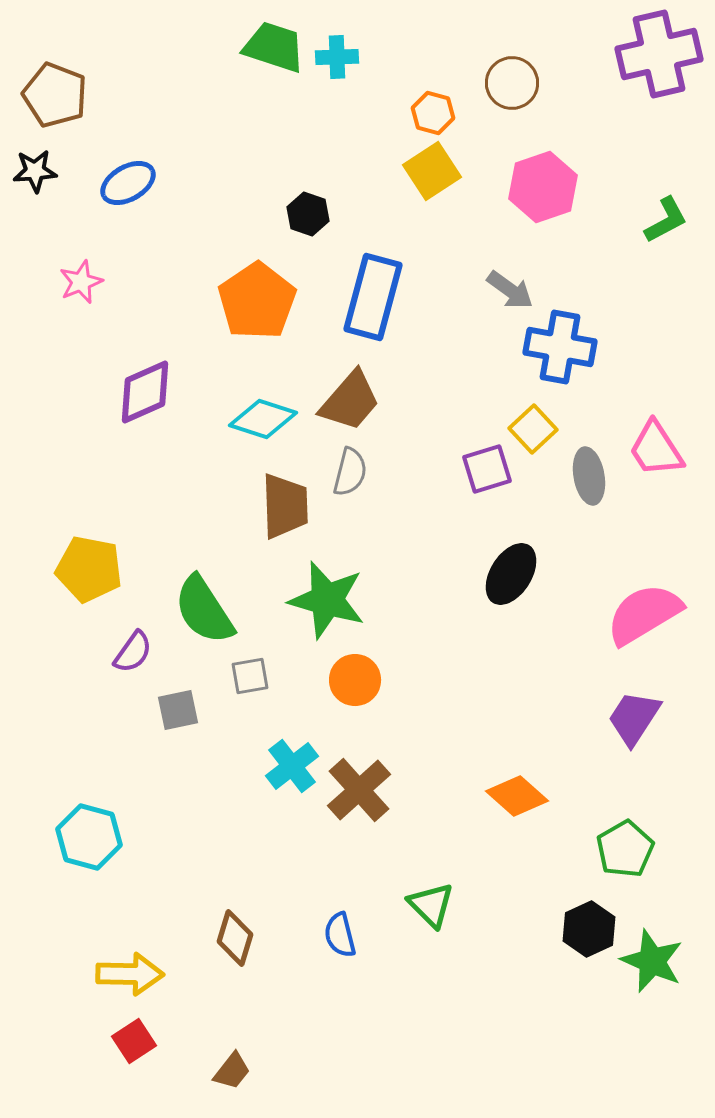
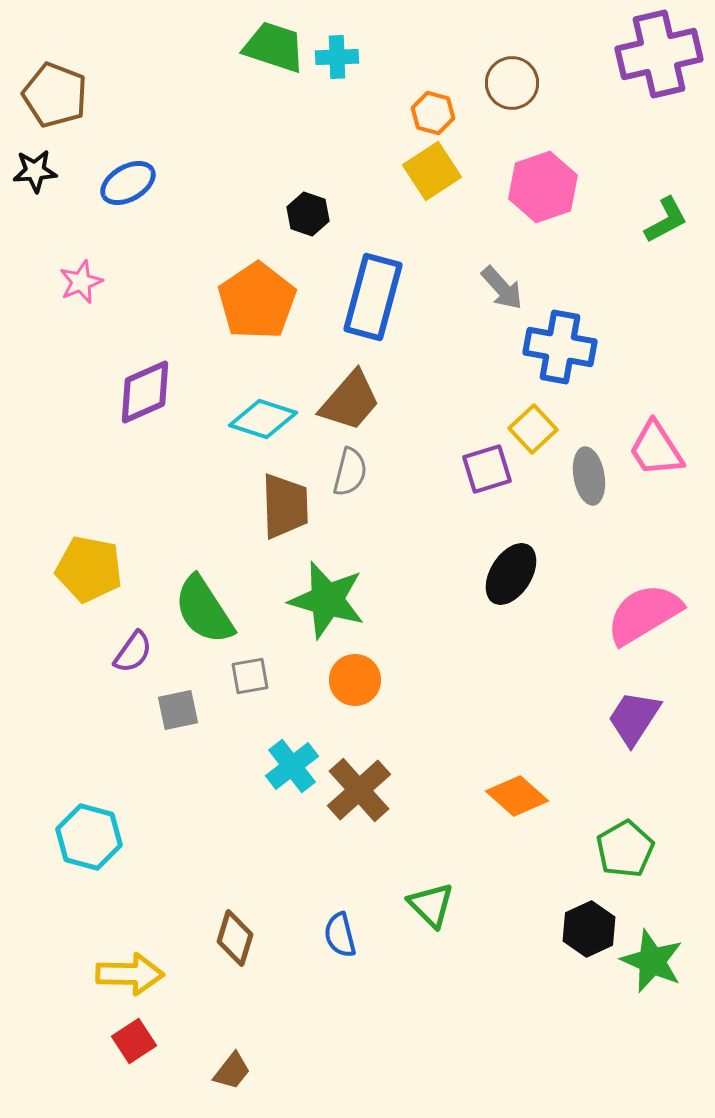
gray arrow at (510, 290): moved 8 px left, 2 px up; rotated 12 degrees clockwise
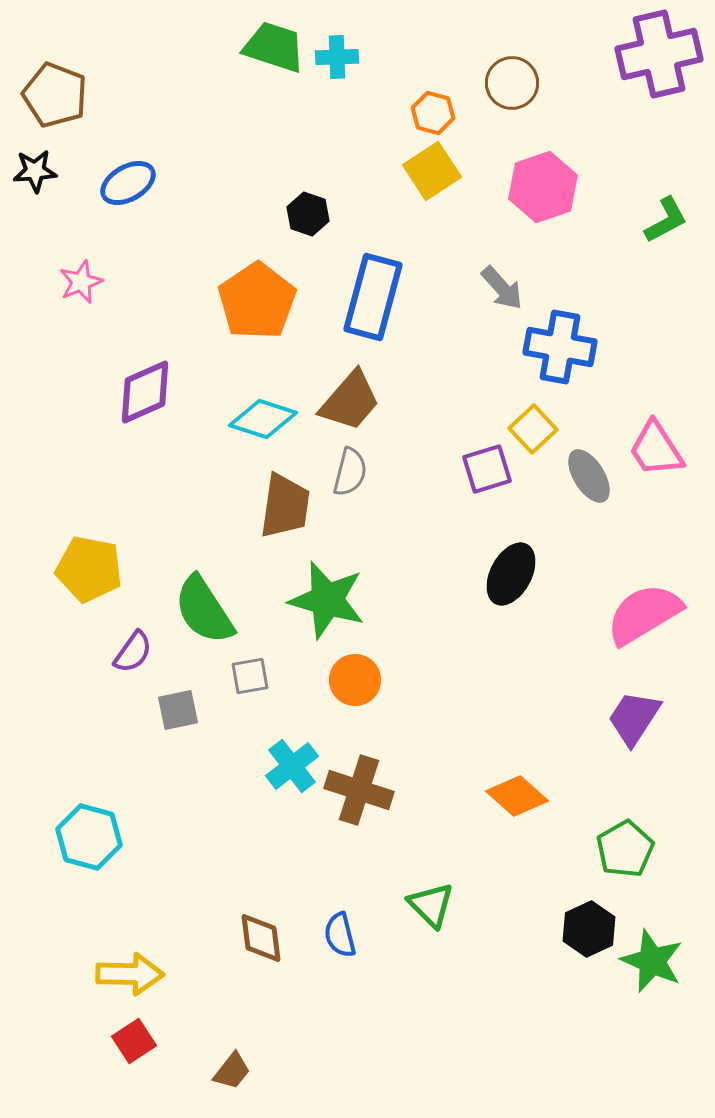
gray ellipse at (589, 476): rotated 22 degrees counterclockwise
brown trapezoid at (285, 506): rotated 10 degrees clockwise
black ellipse at (511, 574): rotated 4 degrees counterclockwise
brown cross at (359, 790): rotated 30 degrees counterclockwise
brown diamond at (235, 938): moved 26 px right; rotated 24 degrees counterclockwise
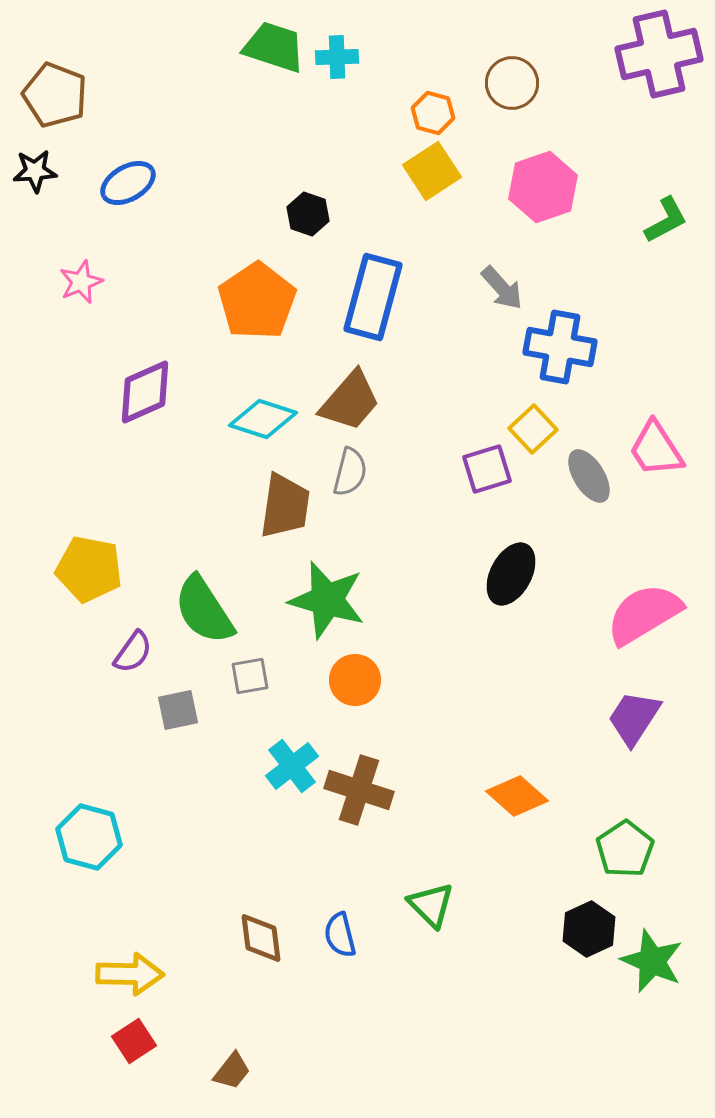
green pentagon at (625, 849): rotated 4 degrees counterclockwise
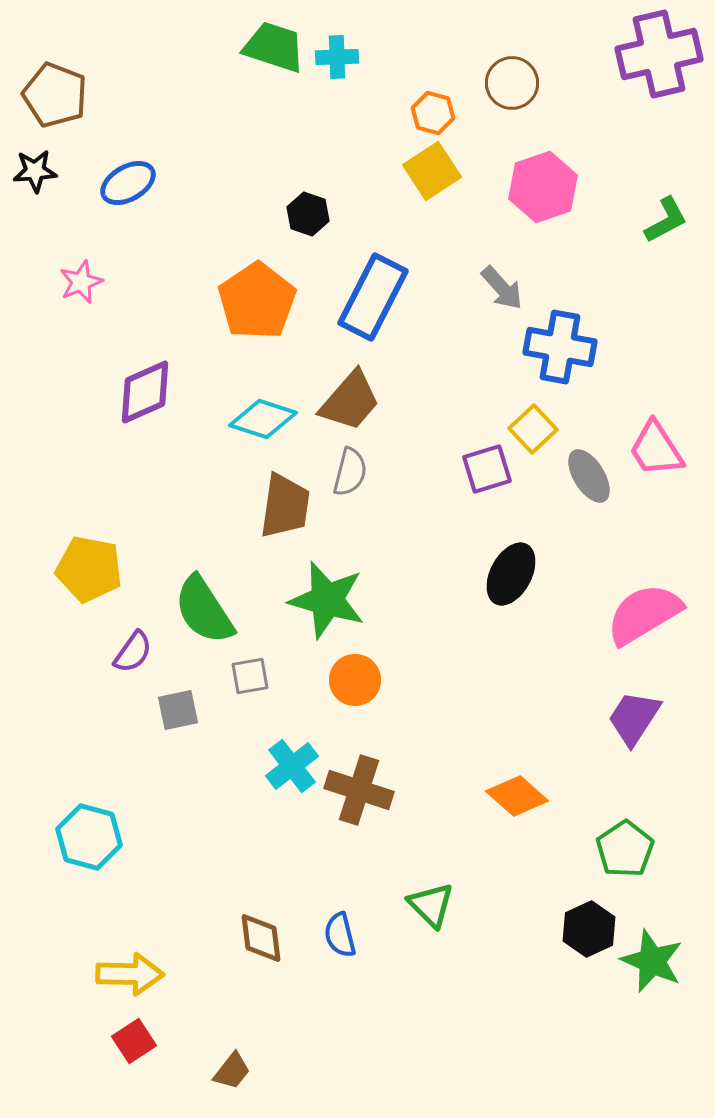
blue rectangle at (373, 297): rotated 12 degrees clockwise
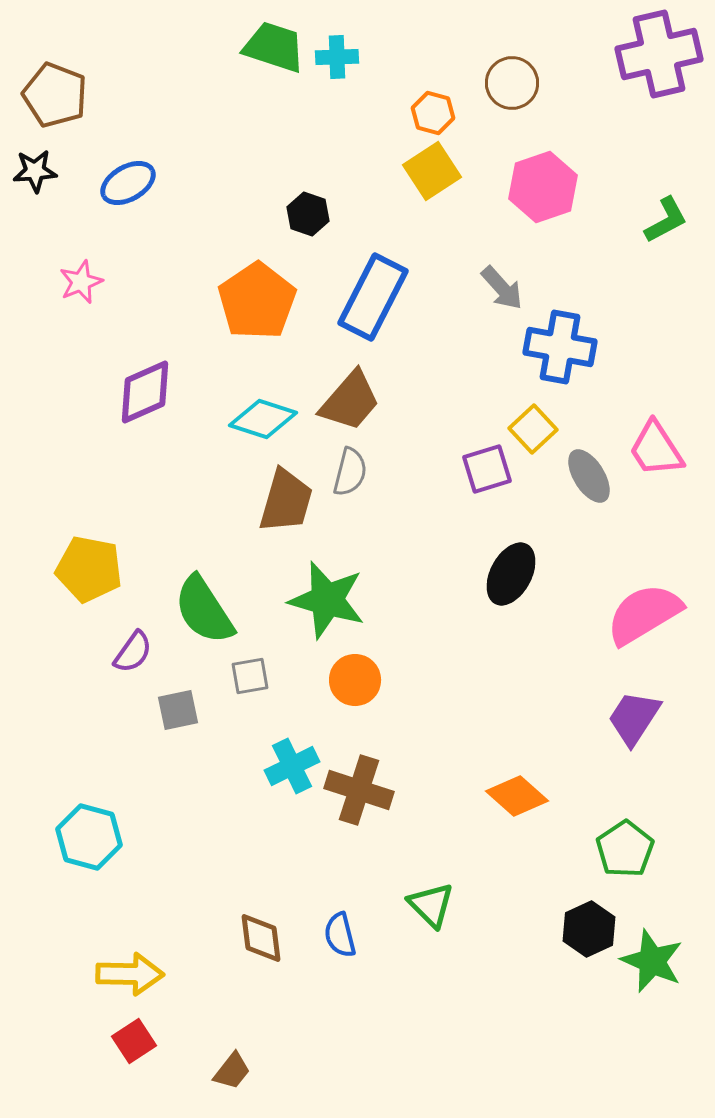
brown trapezoid at (285, 506): moved 1 px right, 5 px up; rotated 8 degrees clockwise
cyan cross at (292, 766): rotated 12 degrees clockwise
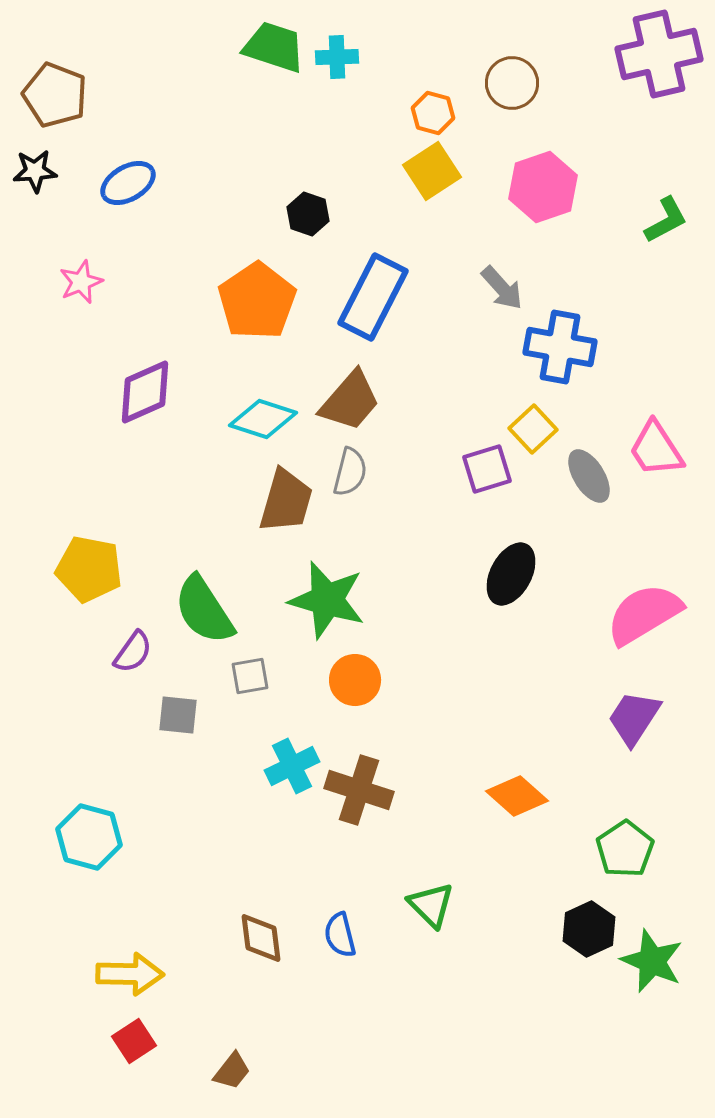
gray square at (178, 710): moved 5 px down; rotated 18 degrees clockwise
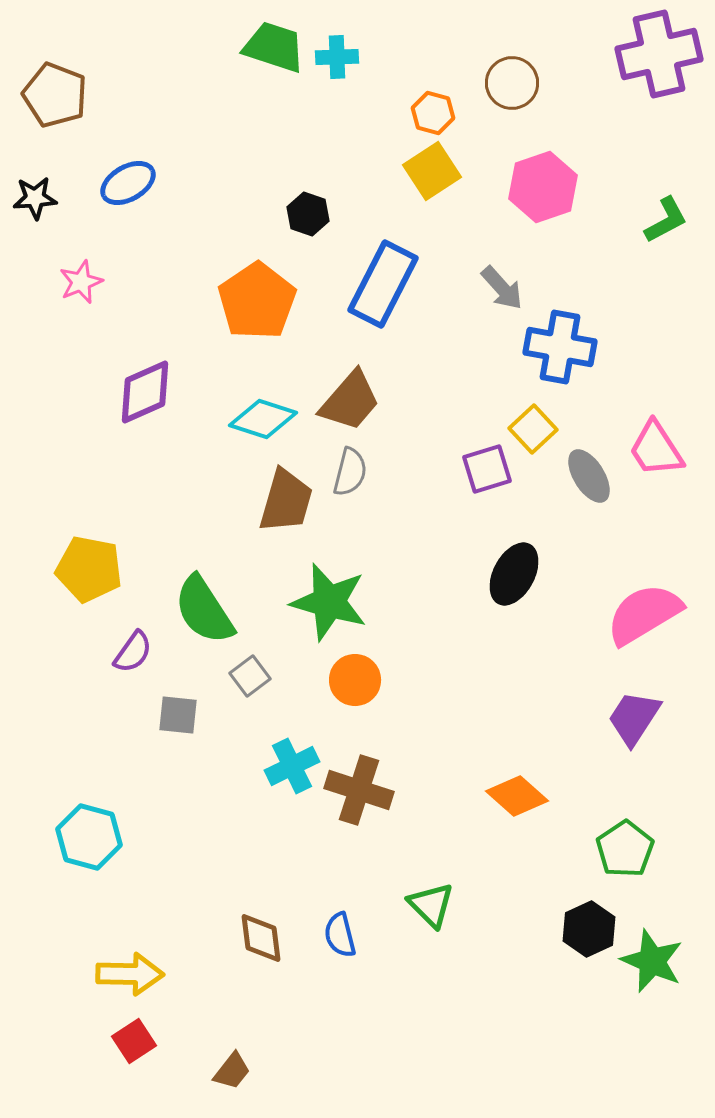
black star at (35, 171): moved 27 px down
blue rectangle at (373, 297): moved 10 px right, 13 px up
black ellipse at (511, 574): moved 3 px right
green star at (327, 600): moved 2 px right, 2 px down
gray square at (250, 676): rotated 27 degrees counterclockwise
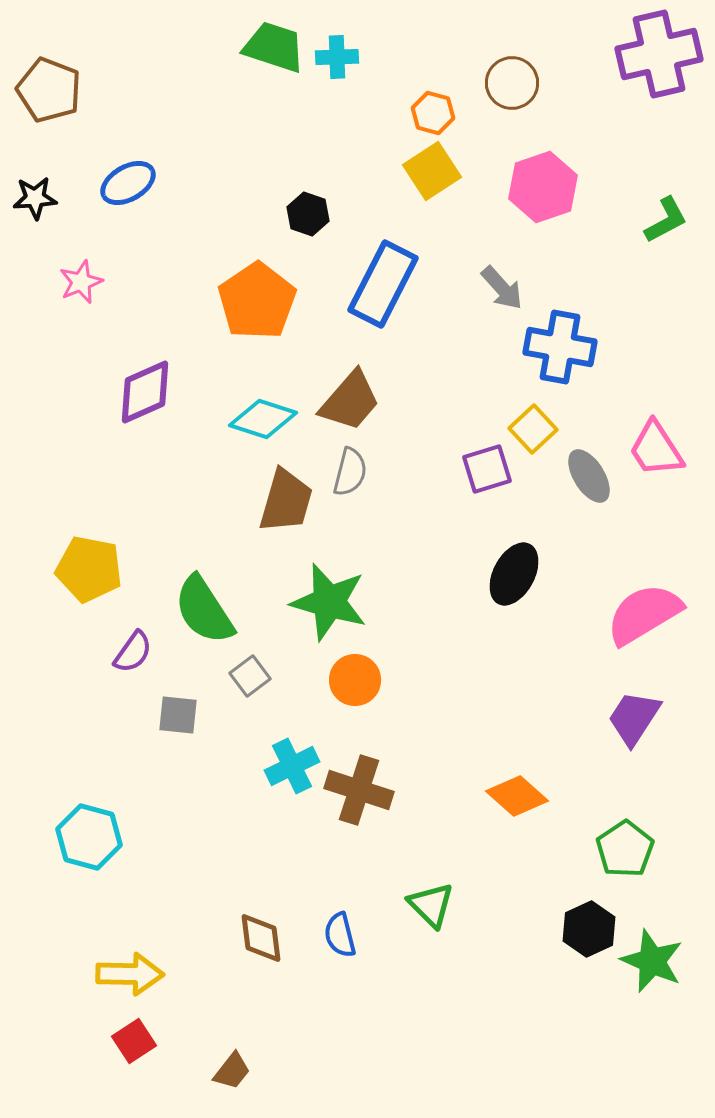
brown pentagon at (55, 95): moved 6 px left, 5 px up
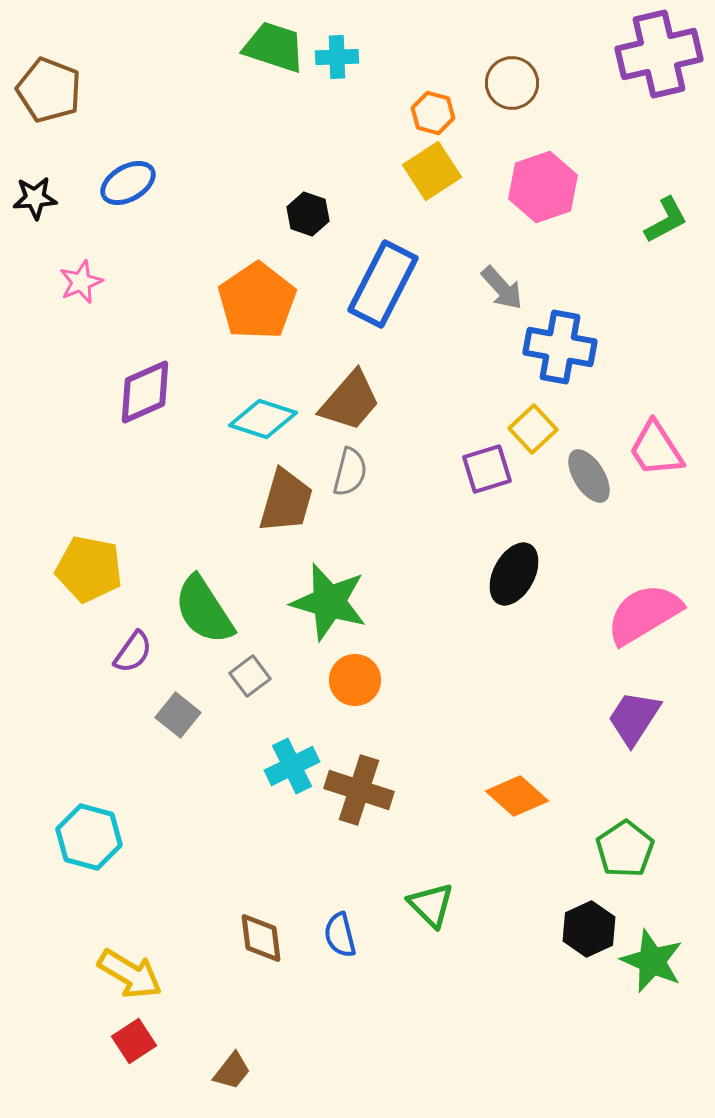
gray square at (178, 715): rotated 33 degrees clockwise
yellow arrow at (130, 974): rotated 30 degrees clockwise
